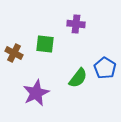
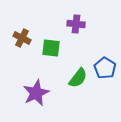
green square: moved 6 px right, 4 px down
brown cross: moved 8 px right, 15 px up
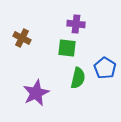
green square: moved 16 px right
green semicircle: rotated 25 degrees counterclockwise
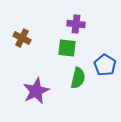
blue pentagon: moved 3 px up
purple star: moved 2 px up
